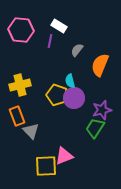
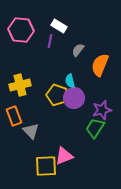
gray semicircle: moved 1 px right
orange rectangle: moved 3 px left
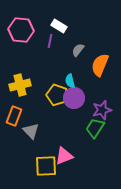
orange rectangle: rotated 42 degrees clockwise
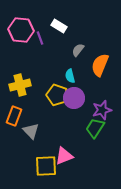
purple line: moved 10 px left, 3 px up; rotated 32 degrees counterclockwise
cyan semicircle: moved 5 px up
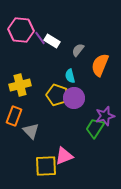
white rectangle: moved 7 px left, 15 px down
purple line: rotated 16 degrees counterclockwise
purple star: moved 3 px right, 6 px down
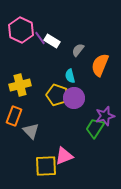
pink hexagon: rotated 20 degrees clockwise
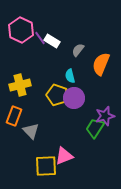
orange semicircle: moved 1 px right, 1 px up
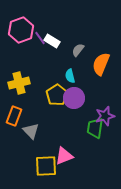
pink hexagon: rotated 15 degrees clockwise
yellow cross: moved 1 px left, 2 px up
yellow pentagon: rotated 20 degrees clockwise
green trapezoid: rotated 25 degrees counterclockwise
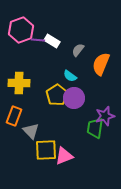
purple line: moved 2 px left, 2 px down; rotated 48 degrees counterclockwise
cyan semicircle: rotated 40 degrees counterclockwise
yellow cross: rotated 15 degrees clockwise
yellow square: moved 16 px up
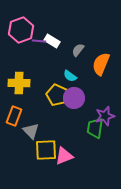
purple line: moved 1 px right, 1 px down
yellow pentagon: rotated 15 degrees counterclockwise
